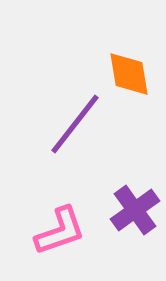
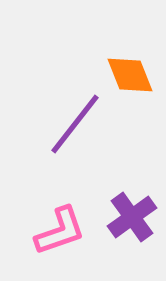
orange diamond: moved 1 px right, 1 px down; rotated 12 degrees counterclockwise
purple cross: moved 3 px left, 7 px down
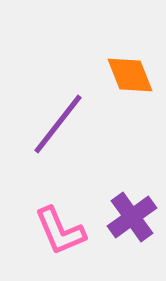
purple line: moved 17 px left
pink L-shape: rotated 86 degrees clockwise
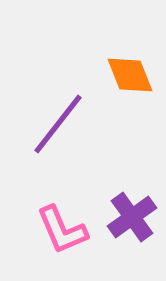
pink L-shape: moved 2 px right, 1 px up
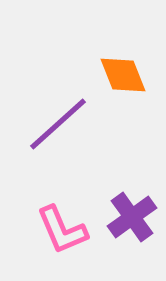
orange diamond: moved 7 px left
purple line: rotated 10 degrees clockwise
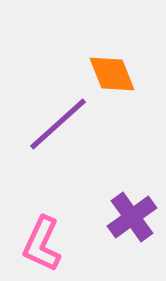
orange diamond: moved 11 px left, 1 px up
pink L-shape: moved 20 px left, 14 px down; rotated 48 degrees clockwise
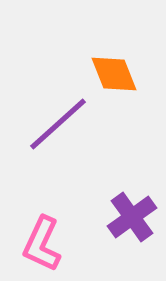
orange diamond: moved 2 px right
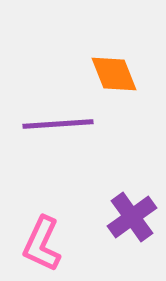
purple line: rotated 38 degrees clockwise
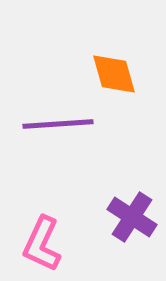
orange diamond: rotated 6 degrees clockwise
purple cross: rotated 21 degrees counterclockwise
